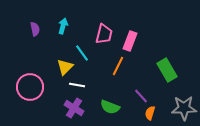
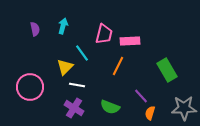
pink rectangle: rotated 66 degrees clockwise
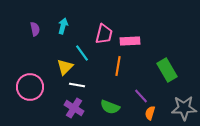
orange line: rotated 18 degrees counterclockwise
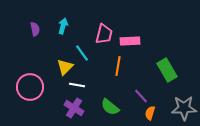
green semicircle: rotated 18 degrees clockwise
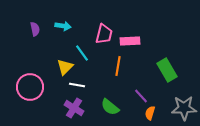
cyan arrow: rotated 84 degrees clockwise
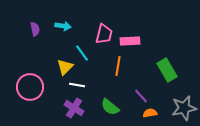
gray star: rotated 10 degrees counterclockwise
orange semicircle: rotated 64 degrees clockwise
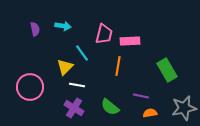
purple line: rotated 35 degrees counterclockwise
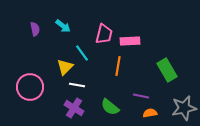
cyan arrow: rotated 28 degrees clockwise
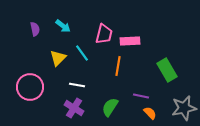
yellow triangle: moved 7 px left, 9 px up
green semicircle: rotated 84 degrees clockwise
orange semicircle: rotated 56 degrees clockwise
